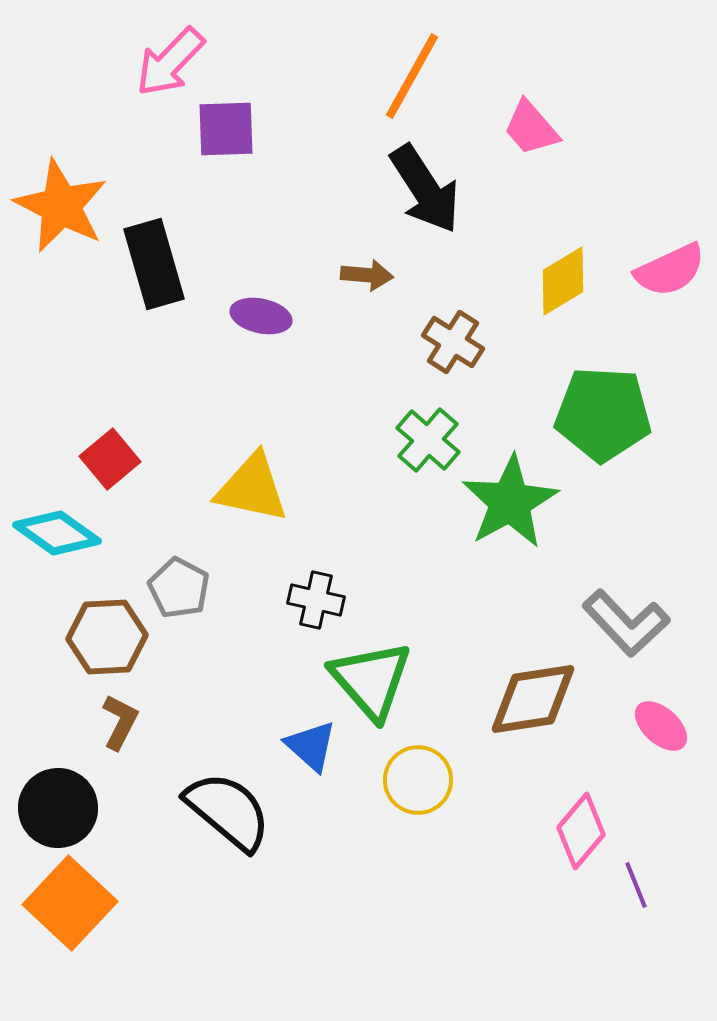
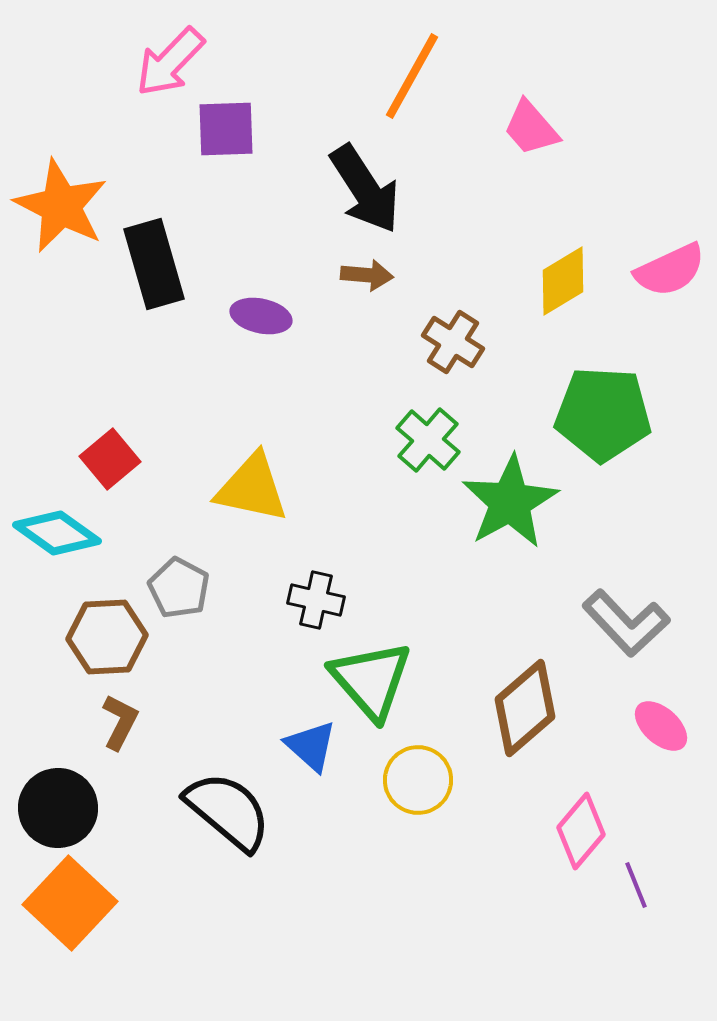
black arrow: moved 60 px left
brown diamond: moved 8 px left, 9 px down; rotated 32 degrees counterclockwise
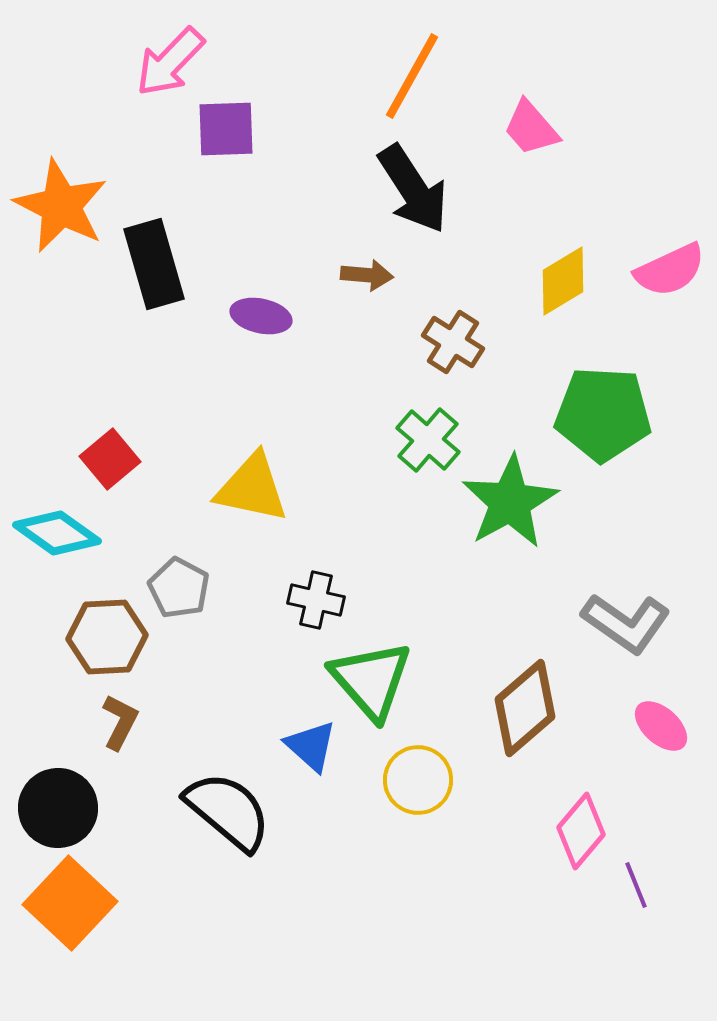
black arrow: moved 48 px right
gray L-shape: rotated 12 degrees counterclockwise
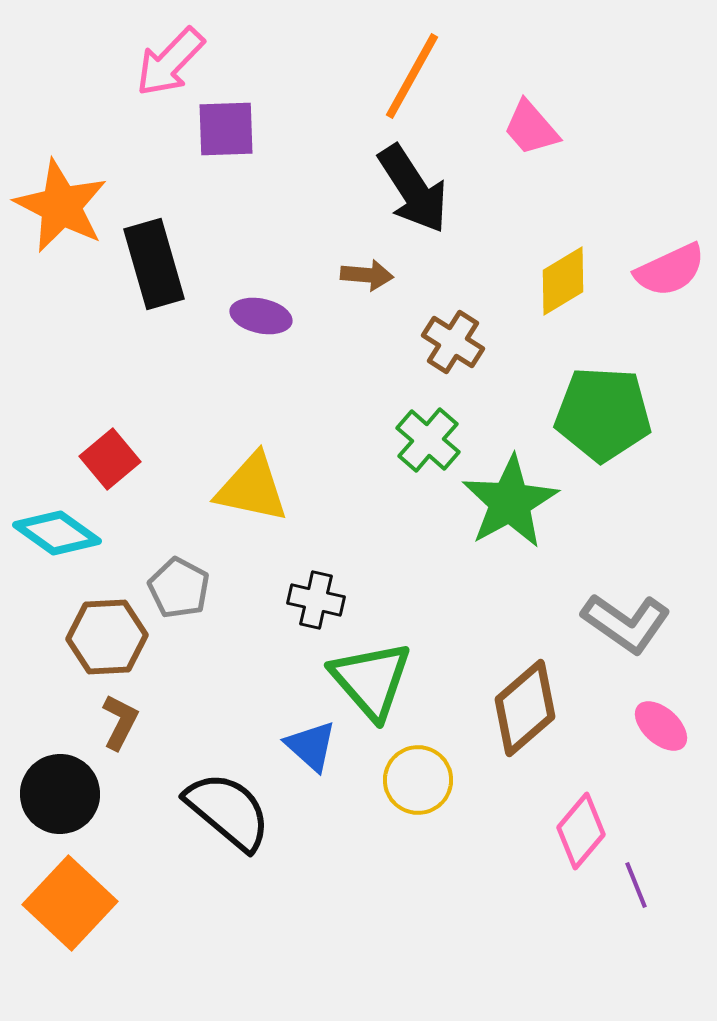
black circle: moved 2 px right, 14 px up
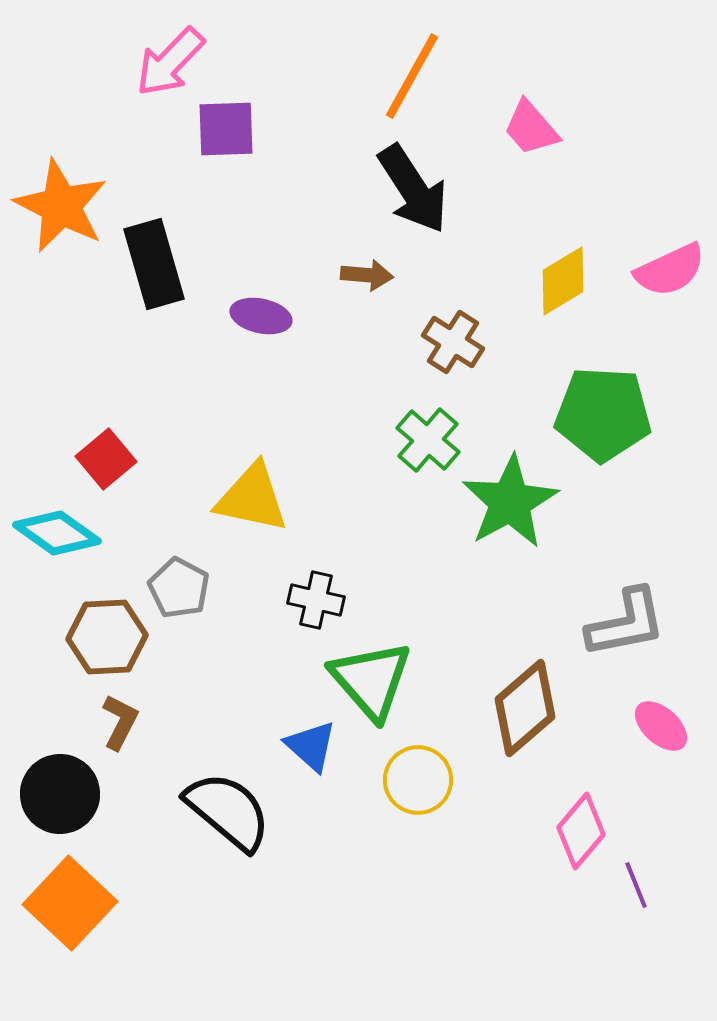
red square: moved 4 px left
yellow triangle: moved 10 px down
gray L-shape: rotated 46 degrees counterclockwise
